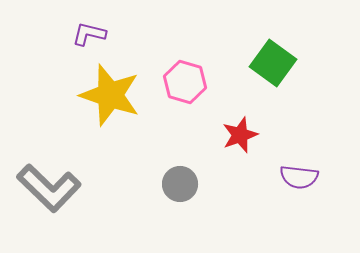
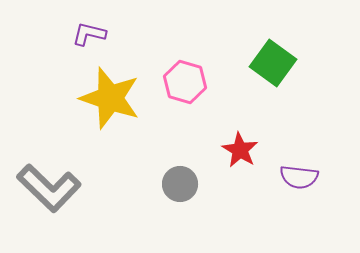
yellow star: moved 3 px down
red star: moved 15 px down; rotated 21 degrees counterclockwise
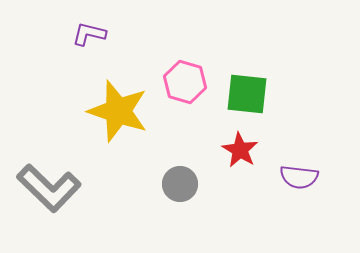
green square: moved 26 px left, 31 px down; rotated 30 degrees counterclockwise
yellow star: moved 8 px right, 13 px down
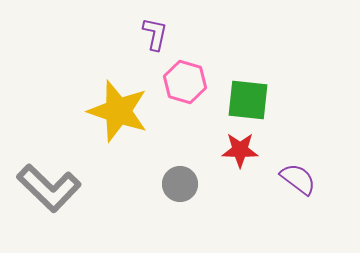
purple L-shape: moved 66 px right; rotated 88 degrees clockwise
green square: moved 1 px right, 6 px down
red star: rotated 30 degrees counterclockwise
purple semicircle: moved 1 px left, 2 px down; rotated 150 degrees counterclockwise
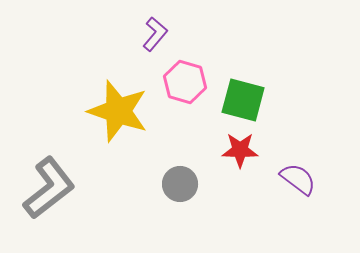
purple L-shape: rotated 28 degrees clockwise
green square: moved 5 px left; rotated 9 degrees clockwise
gray L-shape: rotated 82 degrees counterclockwise
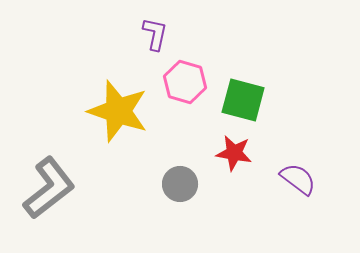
purple L-shape: rotated 28 degrees counterclockwise
red star: moved 6 px left, 3 px down; rotated 9 degrees clockwise
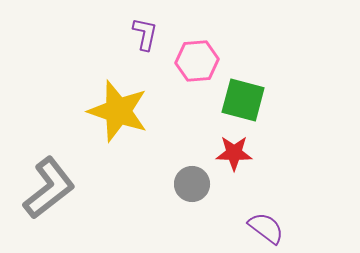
purple L-shape: moved 10 px left
pink hexagon: moved 12 px right, 21 px up; rotated 21 degrees counterclockwise
red star: rotated 9 degrees counterclockwise
purple semicircle: moved 32 px left, 49 px down
gray circle: moved 12 px right
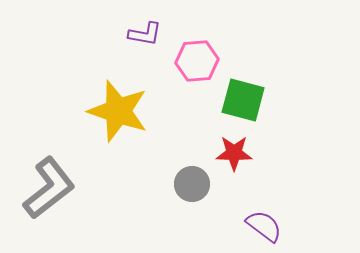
purple L-shape: rotated 88 degrees clockwise
purple semicircle: moved 2 px left, 2 px up
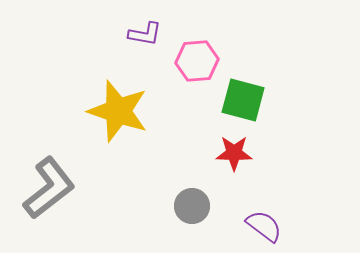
gray circle: moved 22 px down
